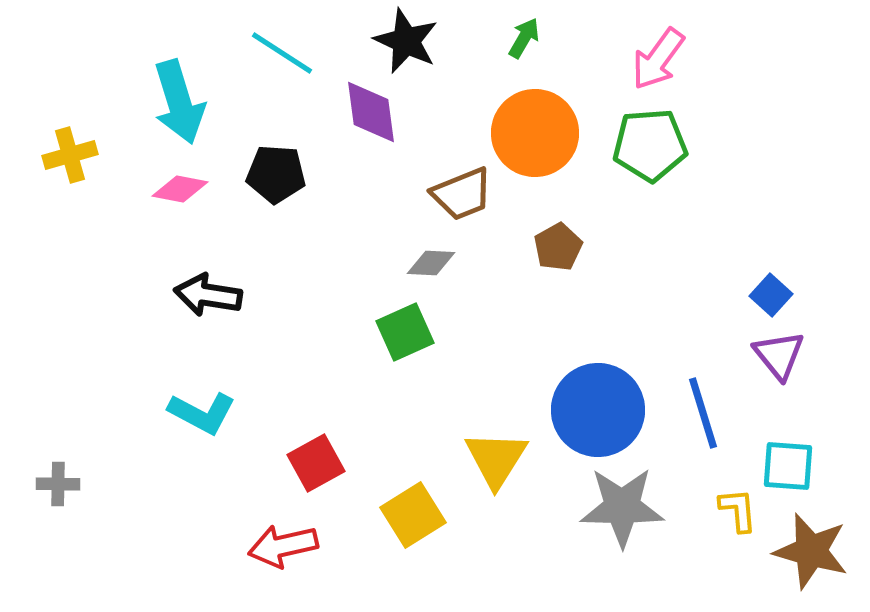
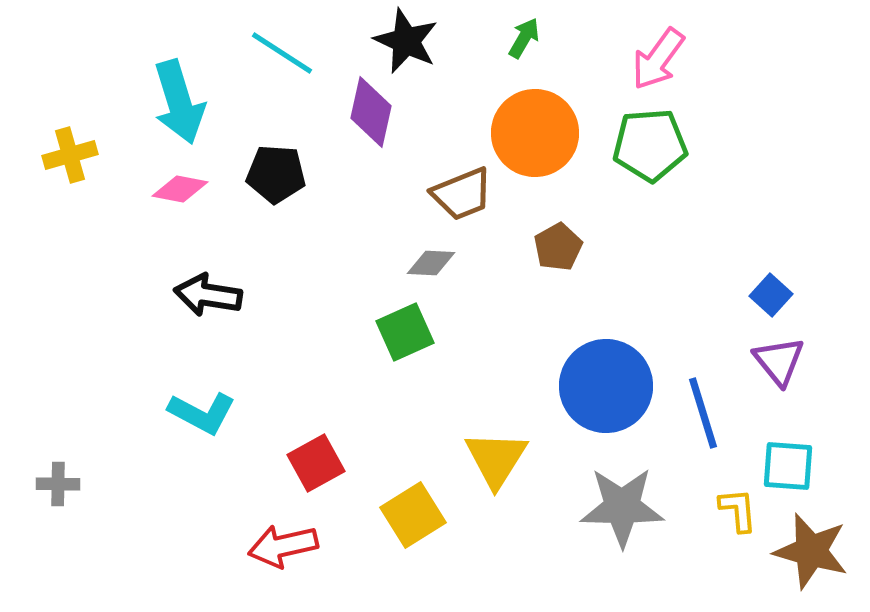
purple diamond: rotated 20 degrees clockwise
purple triangle: moved 6 px down
blue circle: moved 8 px right, 24 px up
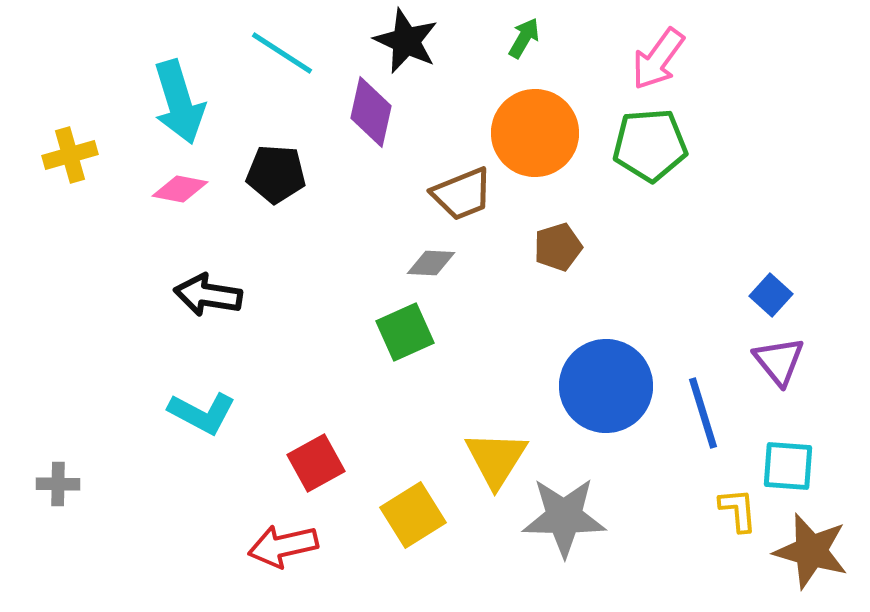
brown pentagon: rotated 12 degrees clockwise
gray star: moved 58 px left, 10 px down
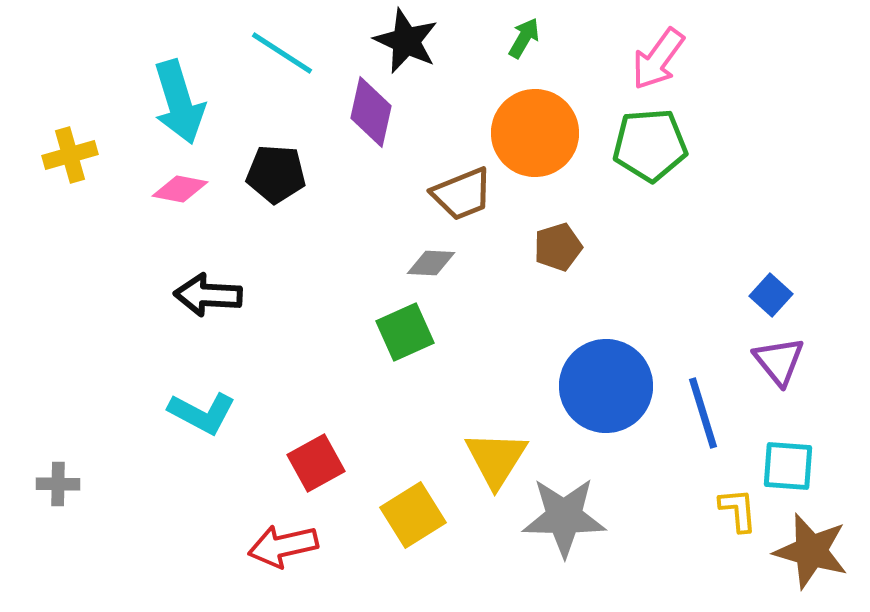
black arrow: rotated 6 degrees counterclockwise
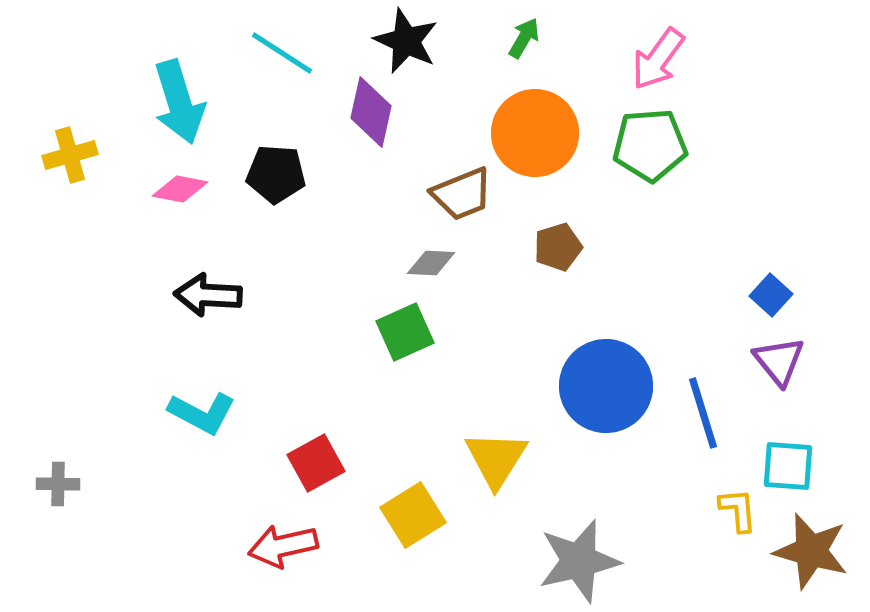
gray star: moved 15 px right, 44 px down; rotated 14 degrees counterclockwise
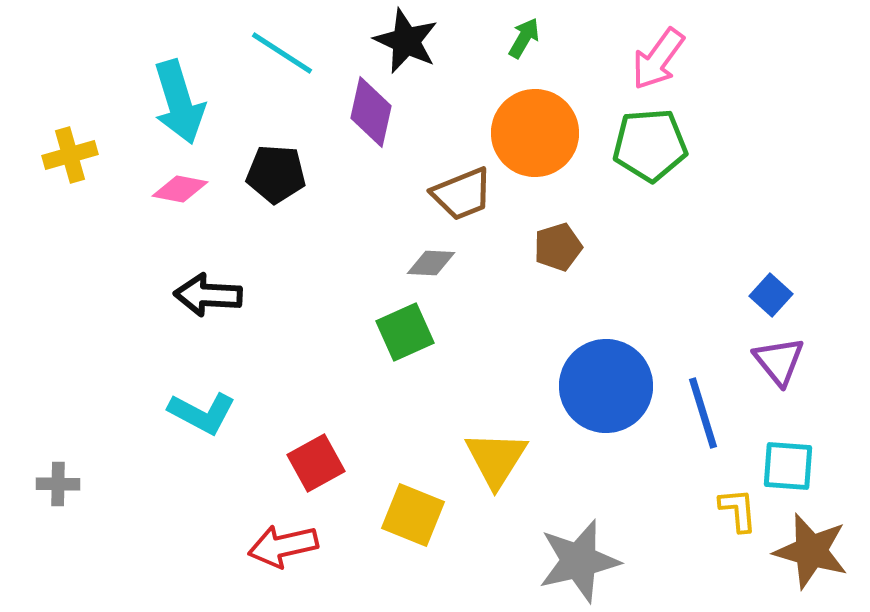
yellow square: rotated 36 degrees counterclockwise
